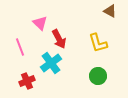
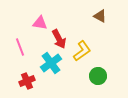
brown triangle: moved 10 px left, 5 px down
pink triangle: rotated 35 degrees counterclockwise
yellow L-shape: moved 16 px left, 8 px down; rotated 110 degrees counterclockwise
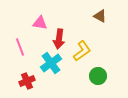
red arrow: rotated 36 degrees clockwise
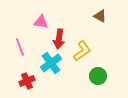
pink triangle: moved 1 px right, 1 px up
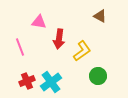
pink triangle: moved 2 px left
cyan cross: moved 19 px down
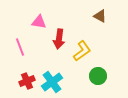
cyan cross: moved 1 px right
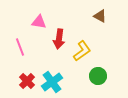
red cross: rotated 21 degrees counterclockwise
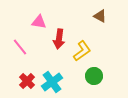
pink line: rotated 18 degrees counterclockwise
green circle: moved 4 px left
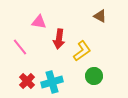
cyan cross: rotated 20 degrees clockwise
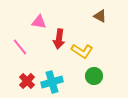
yellow L-shape: rotated 70 degrees clockwise
